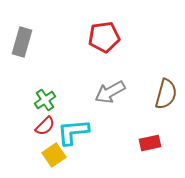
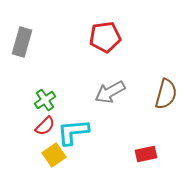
red pentagon: moved 1 px right
red rectangle: moved 4 px left, 11 px down
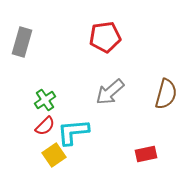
gray arrow: rotated 12 degrees counterclockwise
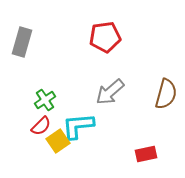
red semicircle: moved 4 px left
cyan L-shape: moved 5 px right, 6 px up
yellow square: moved 4 px right, 14 px up
